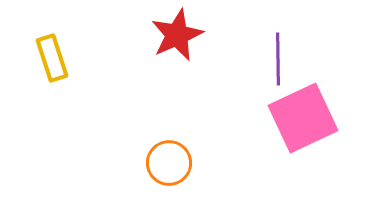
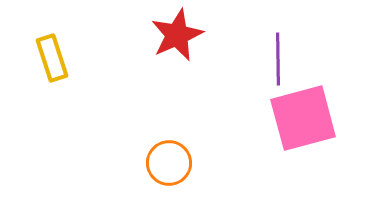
pink square: rotated 10 degrees clockwise
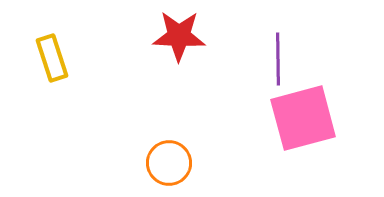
red star: moved 2 px right, 1 px down; rotated 26 degrees clockwise
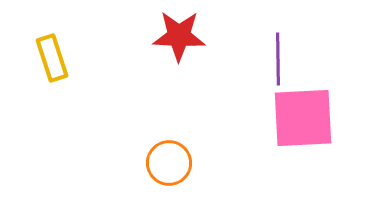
pink square: rotated 12 degrees clockwise
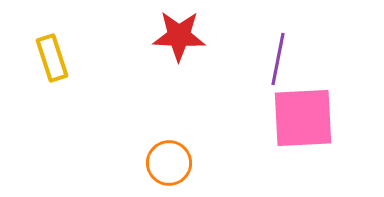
purple line: rotated 12 degrees clockwise
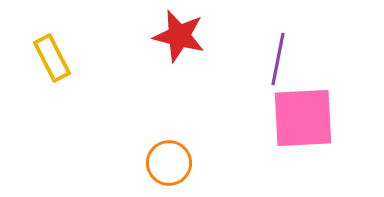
red star: rotated 12 degrees clockwise
yellow rectangle: rotated 9 degrees counterclockwise
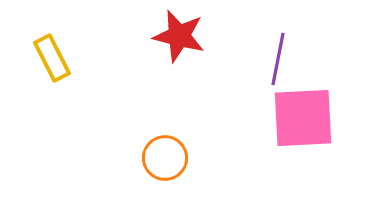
orange circle: moved 4 px left, 5 px up
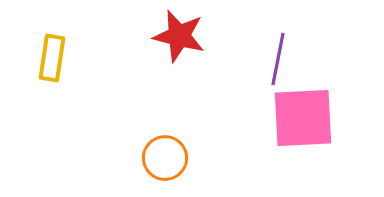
yellow rectangle: rotated 36 degrees clockwise
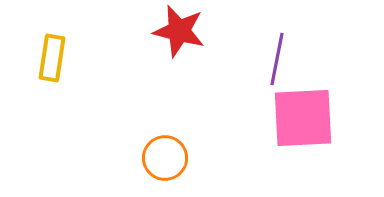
red star: moved 5 px up
purple line: moved 1 px left
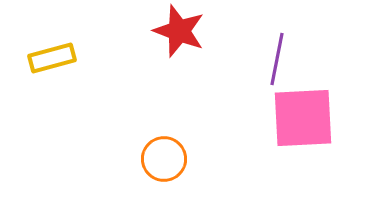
red star: rotated 6 degrees clockwise
yellow rectangle: rotated 66 degrees clockwise
orange circle: moved 1 px left, 1 px down
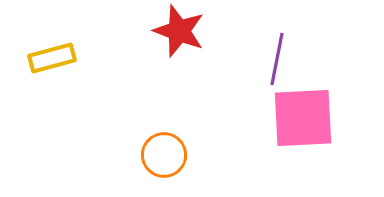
orange circle: moved 4 px up
